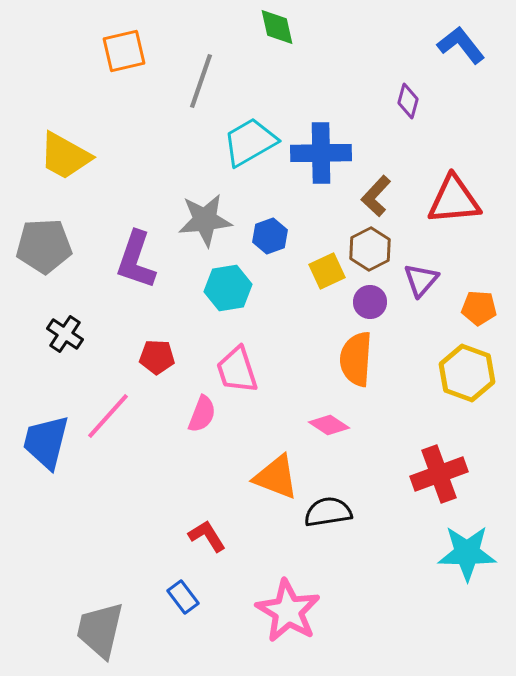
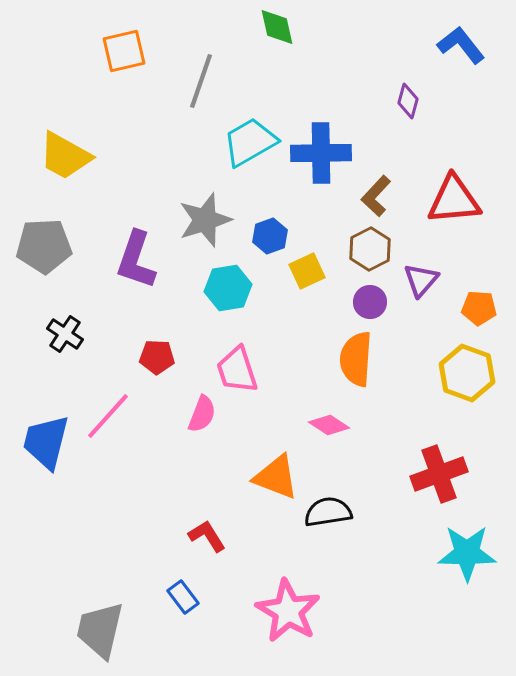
gray star: rotated 12 degrees counterclockwise
yellow square: moved 20 px left
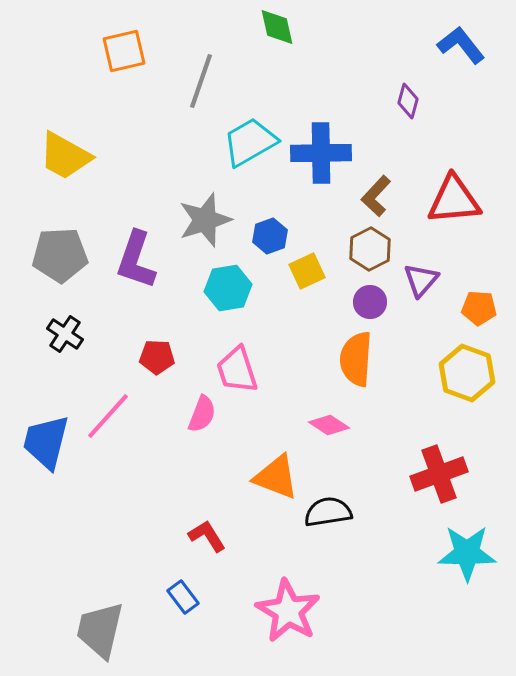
gray pentagon: moved 16 px right, 9 px down
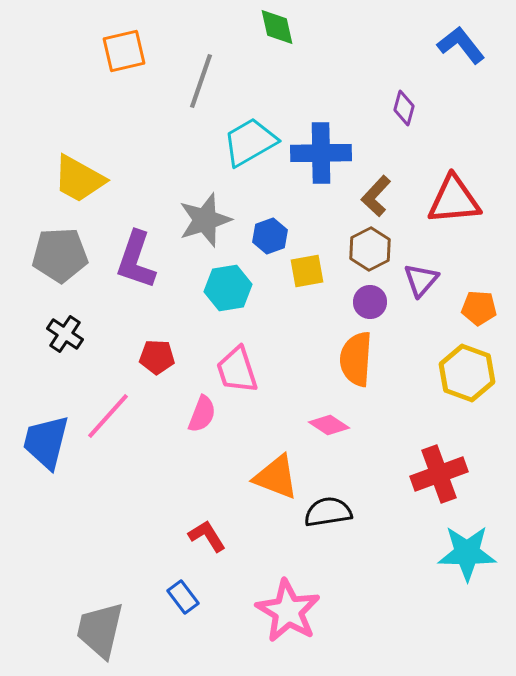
purple diamond: moved 4 px left, 7 px down
yellow trapezoid: moved 14 px right, 23 px down
yellow square: rotated 15 degrees clockwise
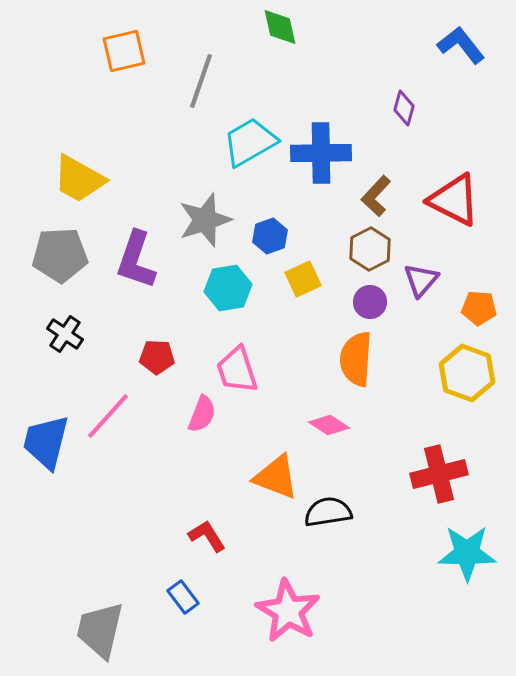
green diamond: moved 3 px right
red triangle: rotated 32 degrees clockwise
yellow square: moved 4 px left, 8 px down; rotated 15 degrees counterclockwise
red cross: rotated 6 degrees clockwise
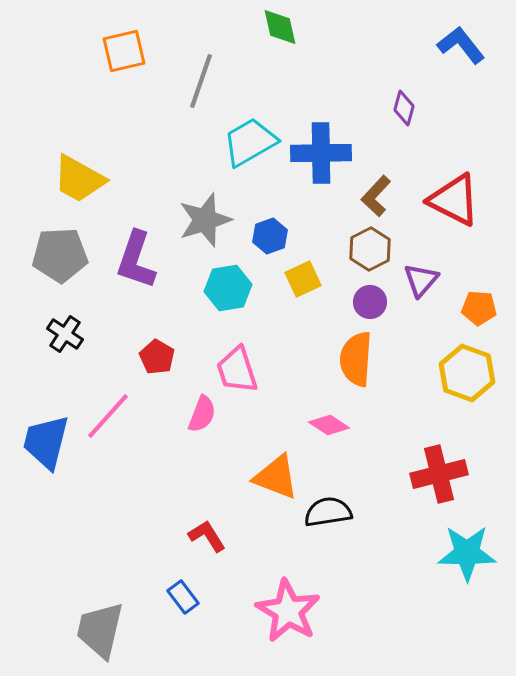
red pentagon: rotated 28 degrees clockwise
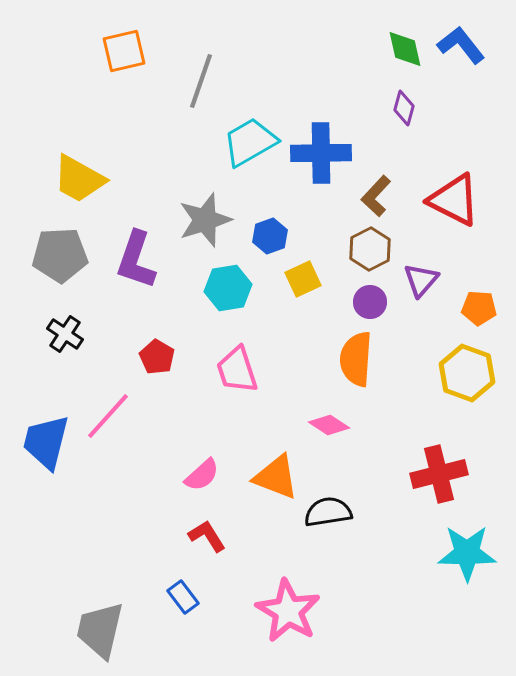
green diamond: moved 125 px right, 22 px down
pink semicircle: moved 61 px down; rotated 27 degrees clockwise
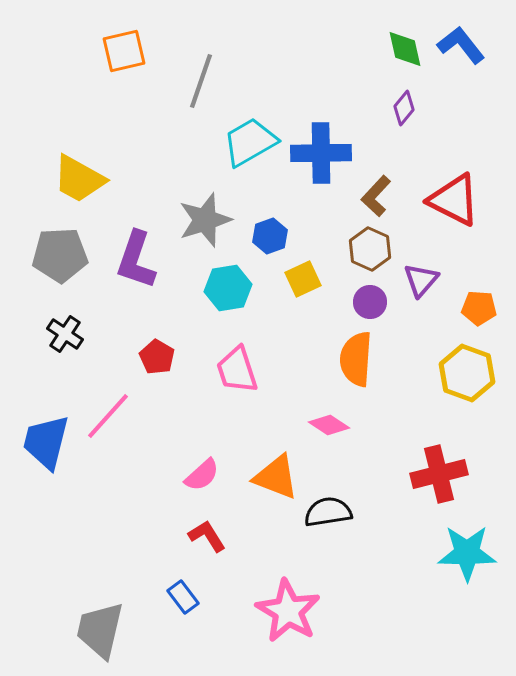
purple diamond: rotated 24 degrees clockwise
brown hexagon: rotated 9 degrees counterclockwise
